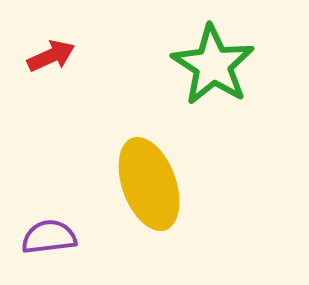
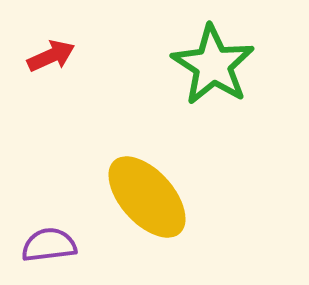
yellow ellipse: moved 2 px left, 13 px down; rotated 22 degrees counterclockwise
purple semicircle: moved 8 px down
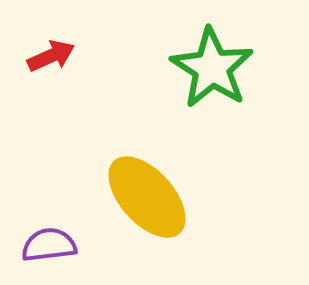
green star: moved 1 px left, 3 px down
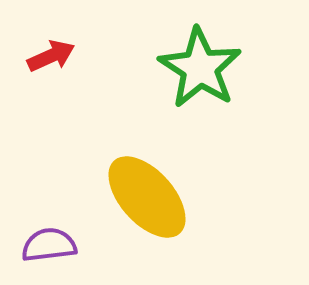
green star: moved 12 px left
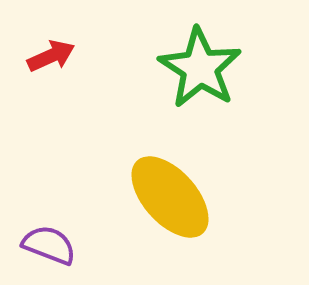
yellow ellipse: moved 23 px right
purple semicircle: rotated 28 degrees clockwise
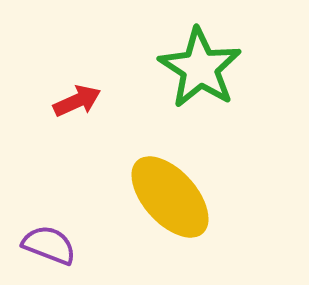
red arrow: moved 26 px right, 45 px down
